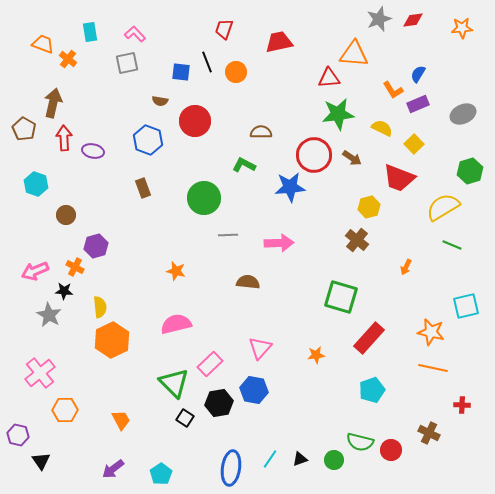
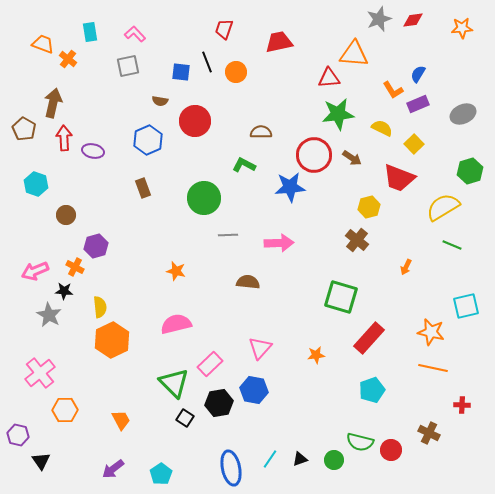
gray square at (127, 63): moved 1 px right, 3 px down
blue hexagon at (148, 140): rotated 16 degrees clockwise
blue ellipse at (231, 468): rotated 20 degrees counterclockwise
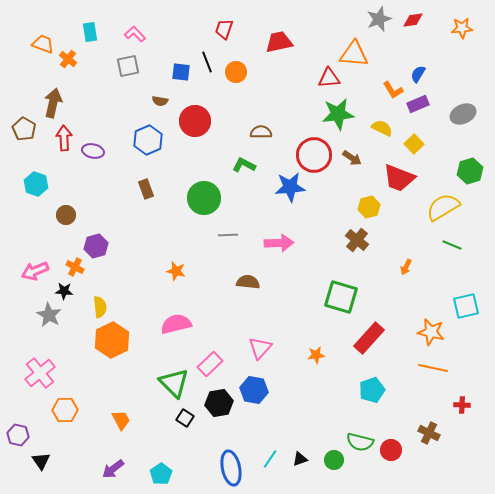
brown rectangle at (143, 188): moved 3 px right, 1 px down
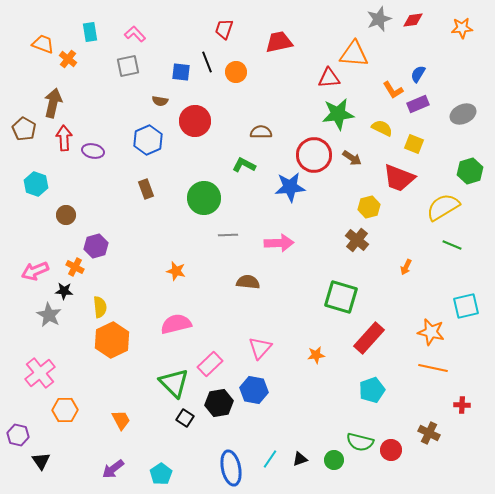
yellow square at (414, 144): rotated 24 degrees counterclockwise
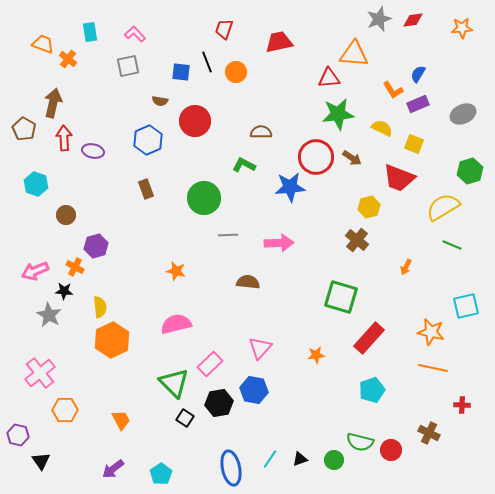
red circle at (314, 155): moved 2 px right, 2 px down
